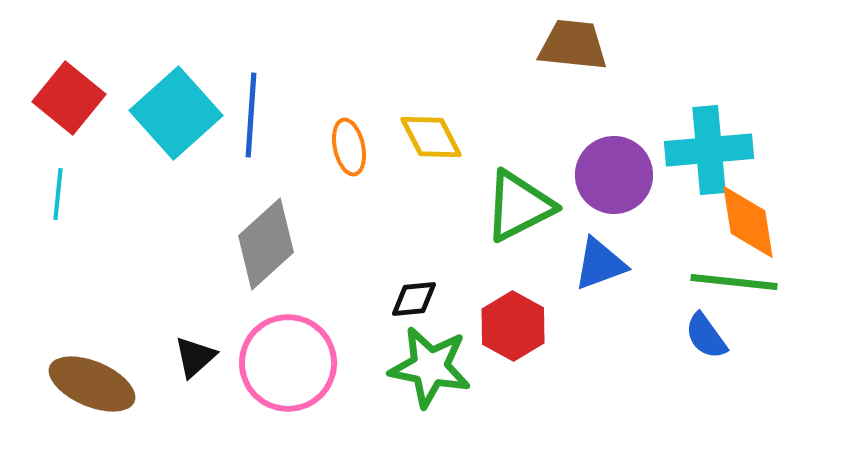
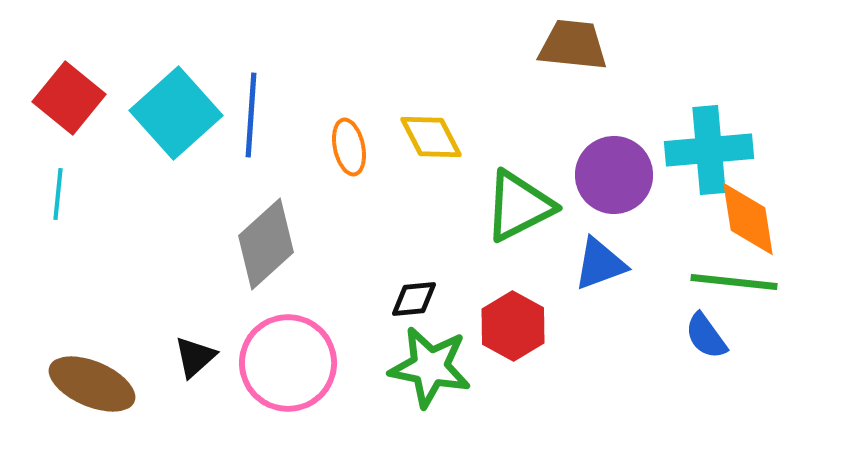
orange diamond: moved 3 px up
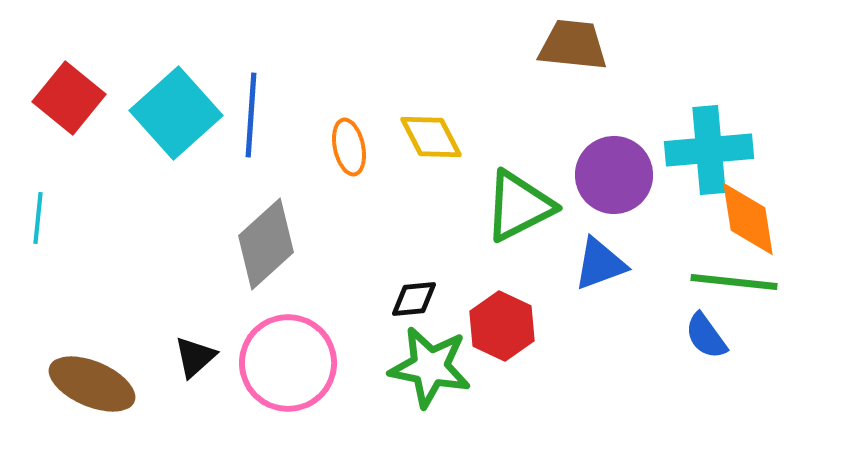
cyan line: moved 20 px left, 24 px down
red hexagon: moved 11 px left; rotated 4 degrees counterclockwise
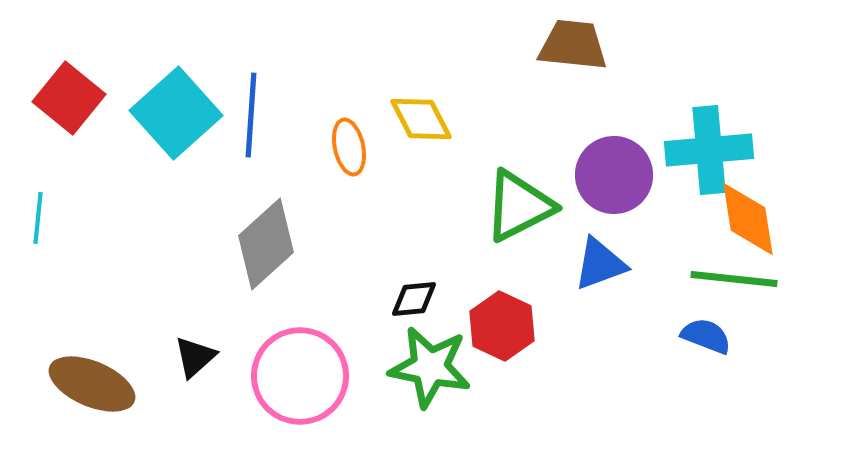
yellow diamond: moved 10 px left, 18 px up
green line: moved 3 px up
blue semicircle: rotated 147 degrees clockwise
pink circle: moved 12 px right, 13 px down
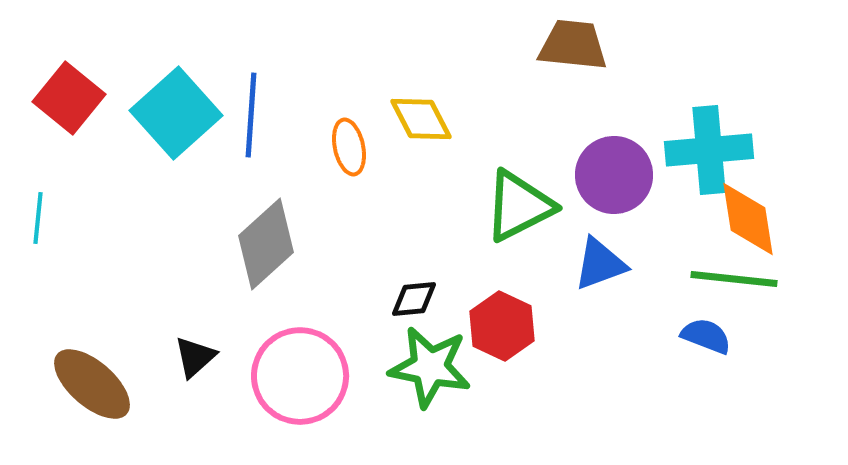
brown ellipse: rotated 18 degrees clockwise
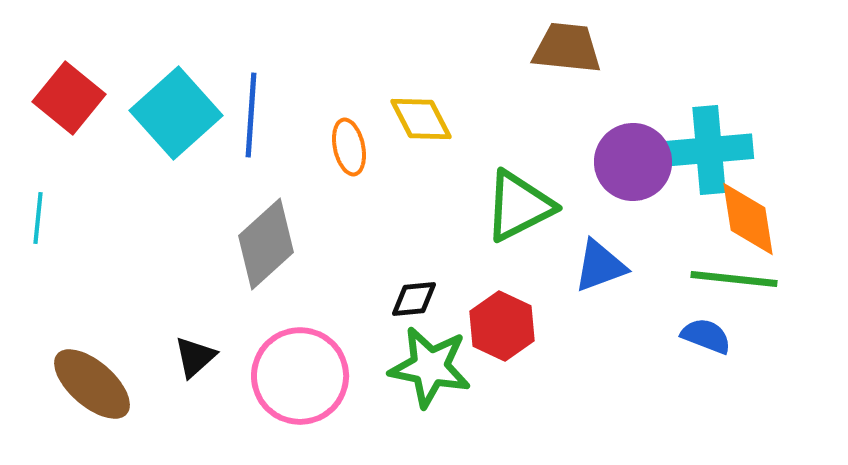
brown trapezoid: moved 6 px left, 3 px down
purple circle: moved 19 px right, 13 px up
blue triangle: moved 2 px down
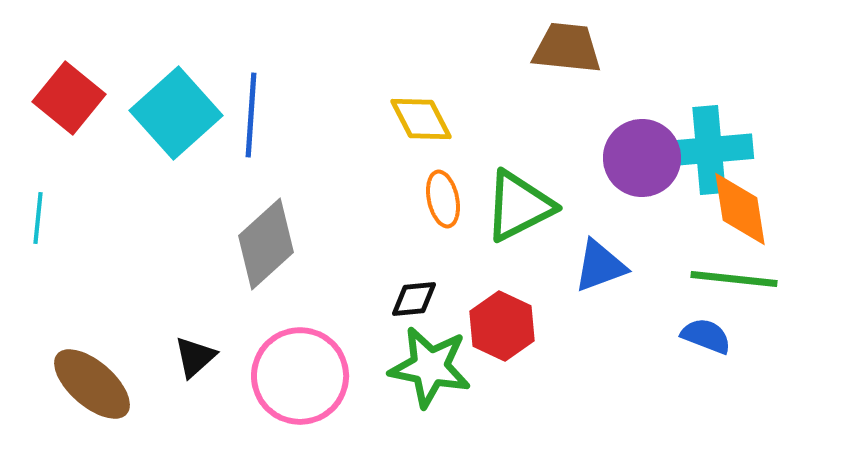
orange ellipse: moved 94 px right, 52 px down
purple circle: moved 9 px right, 4 px up
orange diamond: moved 8 px left, 10 px up
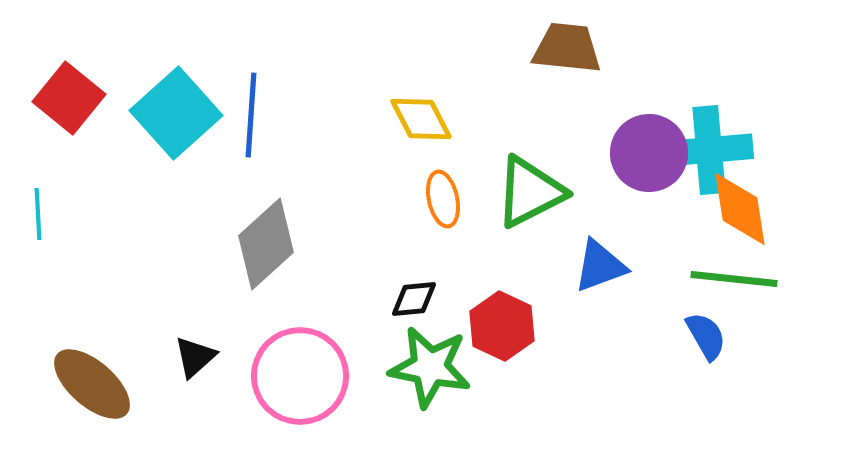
purple circle: moved 7 px right, 5 px up
green triangle: moved 11 px right, 14 px up
cyan line: moved 4 px up; rotated 9 degrees counterclockwise
blue semicircle: rotated 39 degrees clockwise
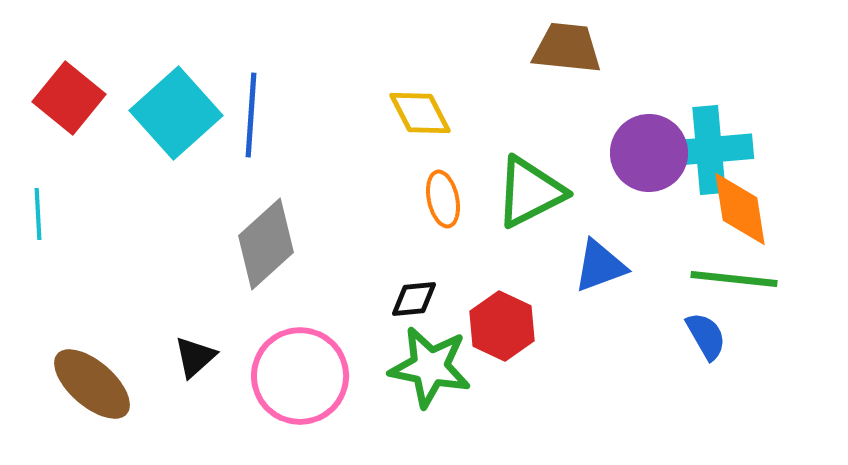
yellow diamond: moved 1 px left, 6 px up
